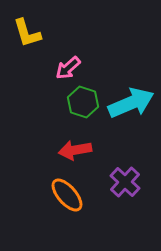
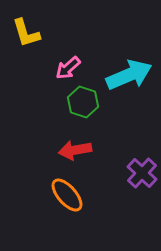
yellow L-shape: moved 1 px left
cyan arrow: moved 2 px left, 28 px up
purple cross: moved 17 px right, 9 px up
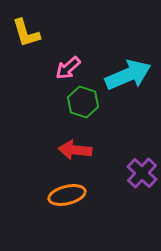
cyan arrow: moved 1 px left
red arrow: rotated 16 degrees clockwise
orange ellipse: rotated 63 degrees counterclockwise
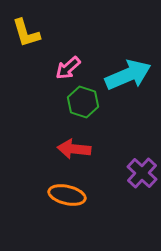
red arrow: moved 1 px left, 1 px up
orange ellipse: rotated 27 degrees clockwise
